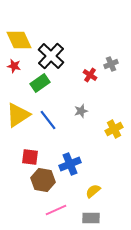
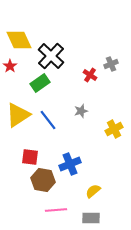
red star: moved 4 px left; rotated 24 degrees clockwise
pink line: rotated 20 degrees clockwise
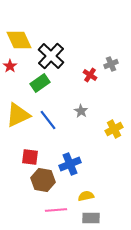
gray star: rotated 24 degrees counterclockwise
yellow triangle: rotated 8 degrees clockwise
yellow semicircle: moved 7 px left, 5 px down; rotated 28 degrees clockwise
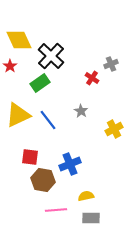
red cross: moved 2 px right, 3 px down
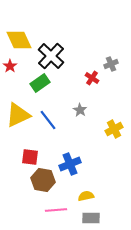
gray star: moved 1 px left, 1 px up
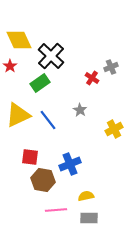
gray cross: moved 3 px down
gray rectangle: moved 2 px left
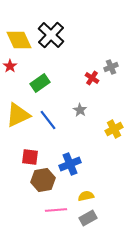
black cross: moved 21 px up
brown hexagon: rotated 20 degrees counterclockwise
gray rectangle: moved 1 px left; rotated 30 degrees counterclockwise
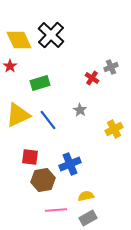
green rectangle: rotated 18 degrees clockwise
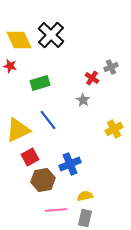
red star: rotated 24 degrees counterclockwise
gray star: moved 3 px right, 10 px up
yellow triangle: moved 15 px down
red square: rotated 36 degrees counterclockwise
yellow semicircle: moved 1 px left
gray rectangle: moved 3 px left; rotated 48 degrees counterclockwise
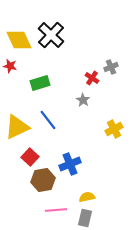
yellow triangle: moved 1 px left, 3 px up
red square: rotated 18 degrees counterclockwise
yellow semicircle: moved 2 px right, 1 px down
